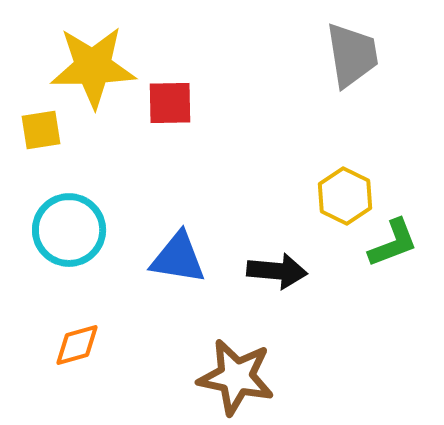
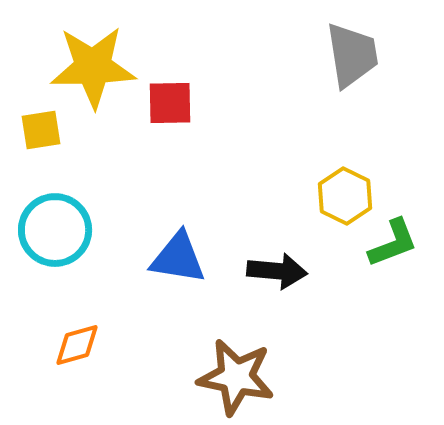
cyan circle: moved 14 px left
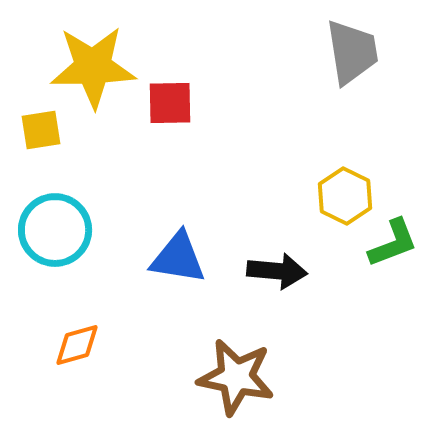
gray trapezoid: moved 3 px up
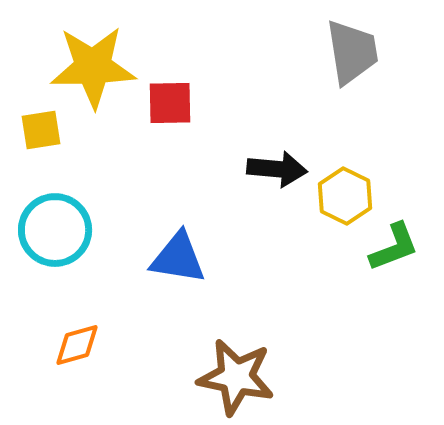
green L-shape: moved 1 px right, 4 px down
black arrow: moved 102 px up
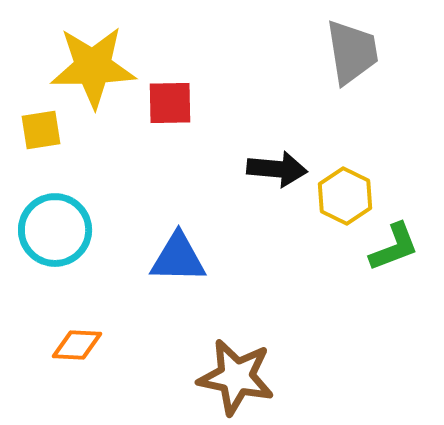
blue triangle: rotated 8 degrees counterclockwise
orange diamond: rotated 18 degrees clockwise
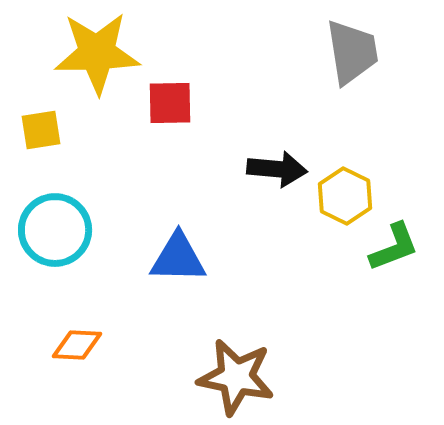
yellow star: moved 4 px right, 14 px up
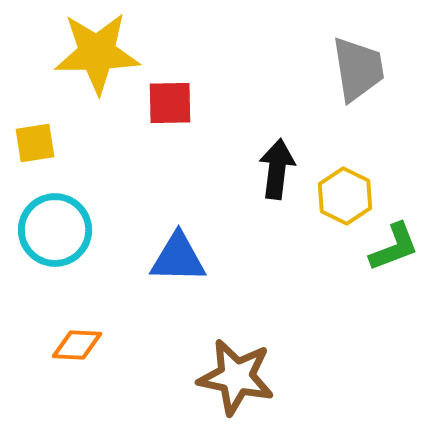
gray trapezoid: moved 6 px right, 17 px down
yellow square: moved 6 px left, 13 px down
black arrow: rotated 88 degrees counterclockwise
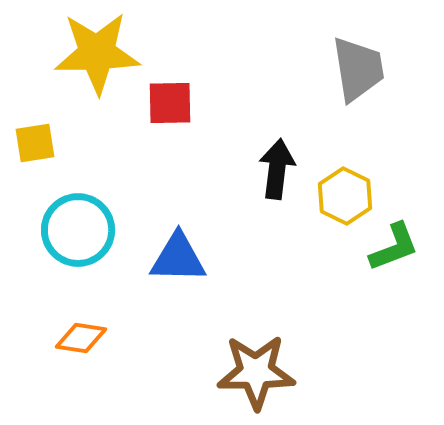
cyan circle: moved 23 px right
orange diamond: moved 4 px right, 7 px up; rotated 6 degrees clockwise
brown star: moved 20 px right, 5 px up; rotated 12 degrees counterclockwise
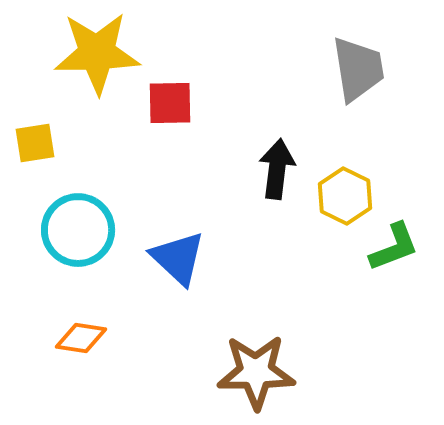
blue triangle: rotated 42 degrees clockwise
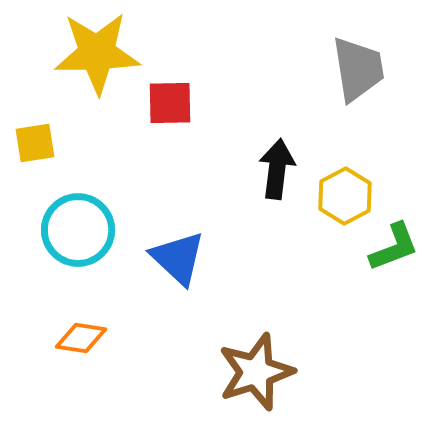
yellow hexagon: rotated 6 degrees clockwise
brown star: rotated 18 degrees counterclockwise
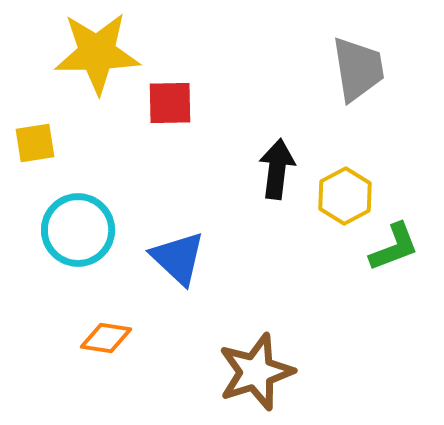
orange diamond: moved 25 px right
